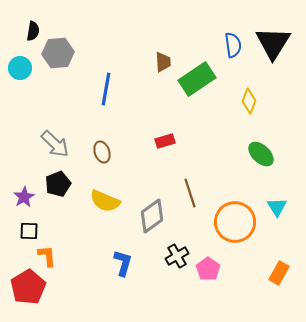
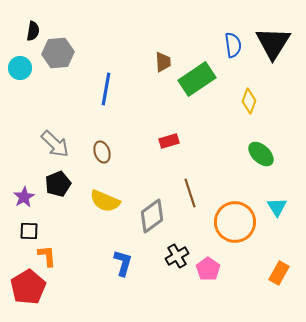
red rectangle: moved 4 px right
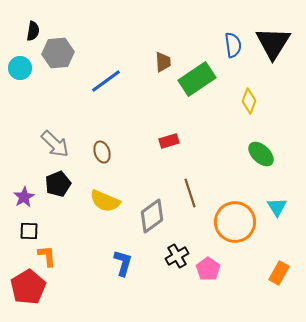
blue line: moved 8 px up; rotated 44 degrees clockwise
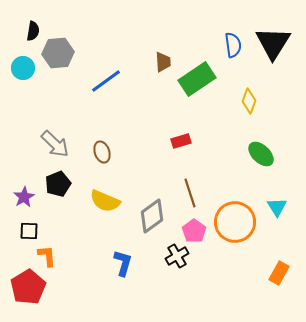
cyan circle: moved 3 px right
red rectangle: moved 12 px right
pink pentagon: moved 14 px left, 38 px up
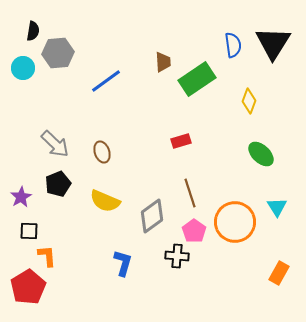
purple star: moved 3 px left
black cross: rotated 35 degrees clockwise
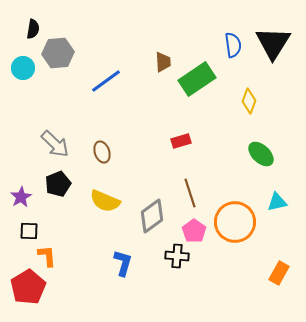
black semicircle: moved 2 px up
cyan triangle: moved 5 px up; rotated 50 degrees clockwise
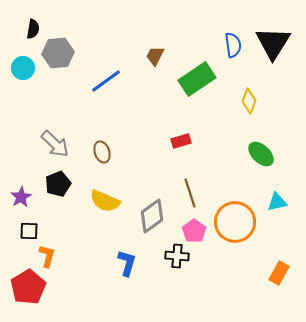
brown trapezoid: moved 8 px left, 6 px up; rotated 150 degrees counterclockwise
orange L-shape: rotated 20 degrees clockwise
blue L-shape: moved 4 px right
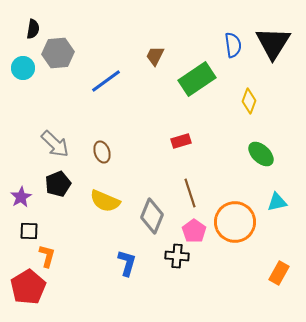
gray diamond: rotated 32 degrees counterclockwise
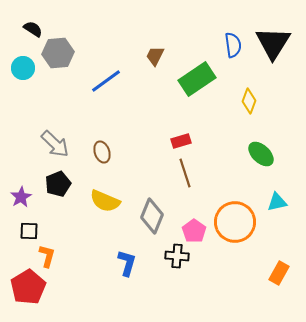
black semicircle: rotated 66 degrees counterclockwise
brown line: moved 5 px left, 20 px up
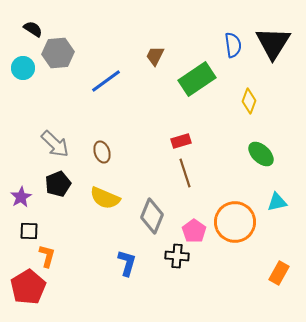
yellow semicircle: moved 3 px up
